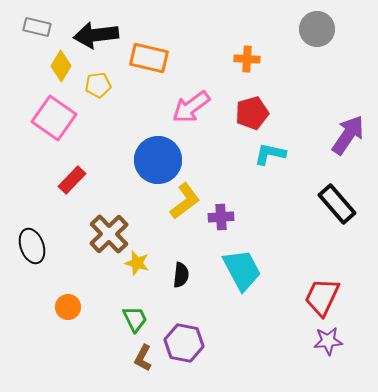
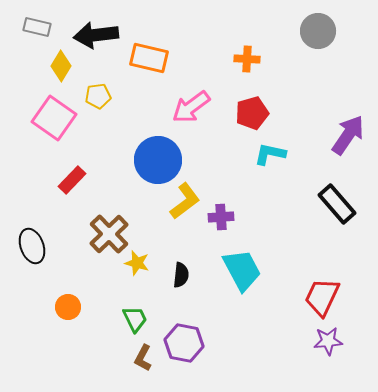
gray circle: moved 1 px right, 2 px down
yellow pentagon: moved 11 px down
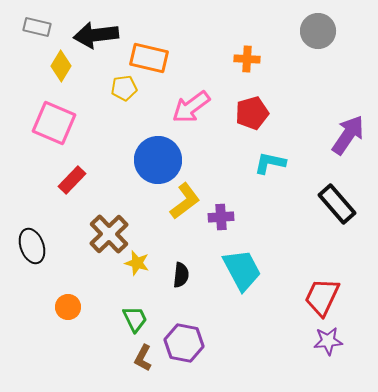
yellow pentagon: moved 26 px right, 8 px up
pink square: moved 5 px down; rotated 12 degrees counterclockwise
cyan L-shape: moved 9 px down
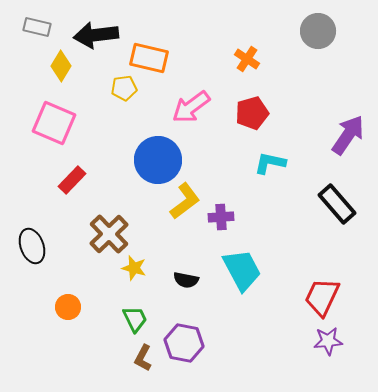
orange cross: rotated 30 degrees clockwise
yellow star: moved 3 px left, 5 px down
black semicircle: moved 5 px right, 5 px down; rotated 95 degrees clockwise
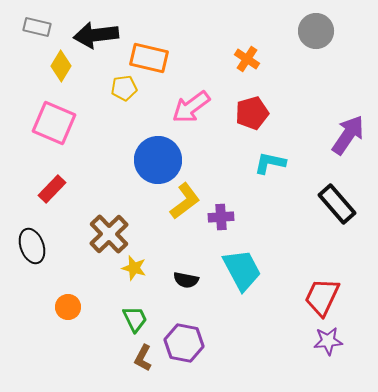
gray circle: moved 2 px left
red rectangle: moved 20 px left, 9 px down
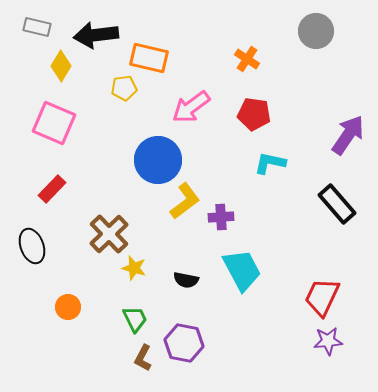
red pentagon: moved 2 px right, 1 px down; rotated 24 degrees clockwise
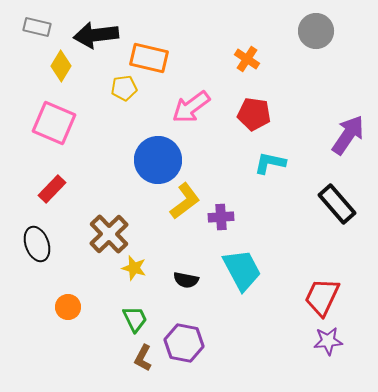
black ellipse: moved 5 px right, 2 px up
